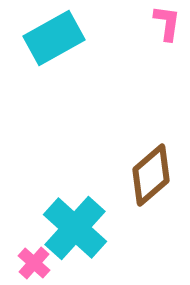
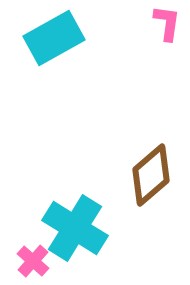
cyan cross: rotated 10 degrees counterclockwise
pink cross: moved 1 px left, 2 px up
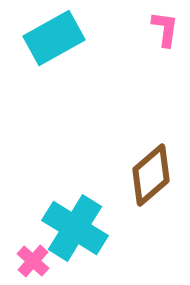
pink L-shape: moved 2 px left, 6 px down
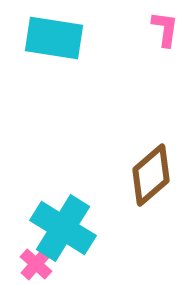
cyan rectangle: rotated 38 degrees clockwise
cyan cross: moved 12 px left
pink cross: moved 3 px right, 3 px down
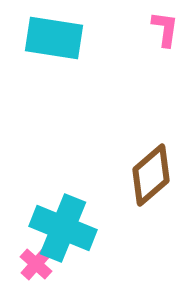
cyan cross: rotated 10 degrees counterclockwise
